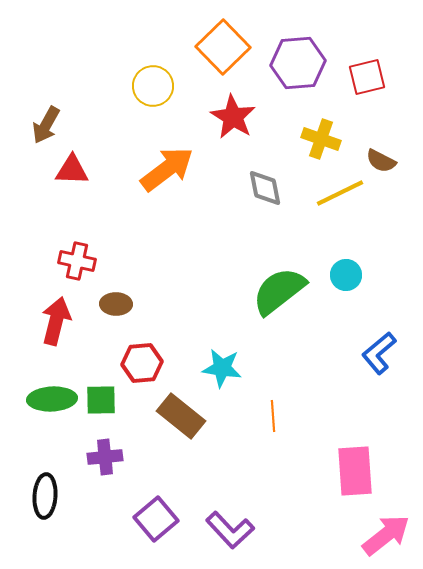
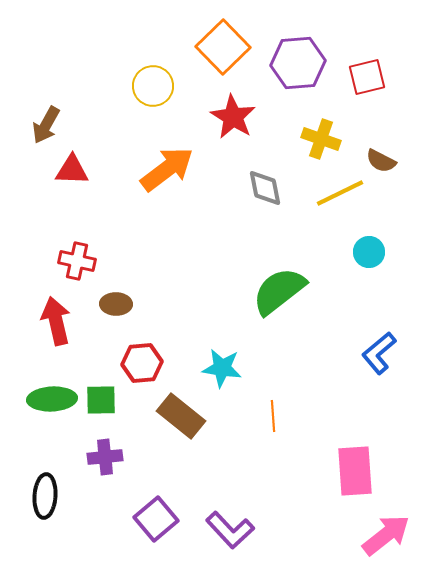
cyan circle: moved 23 px right, 23 px up
red arrow: rotated 27 degrees counterclockwise
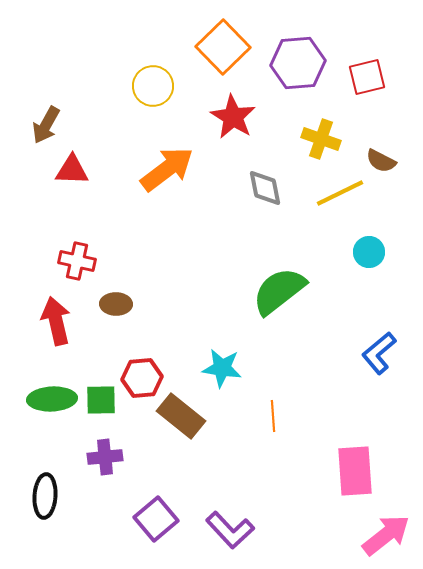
red hexagon: moved 15 px down
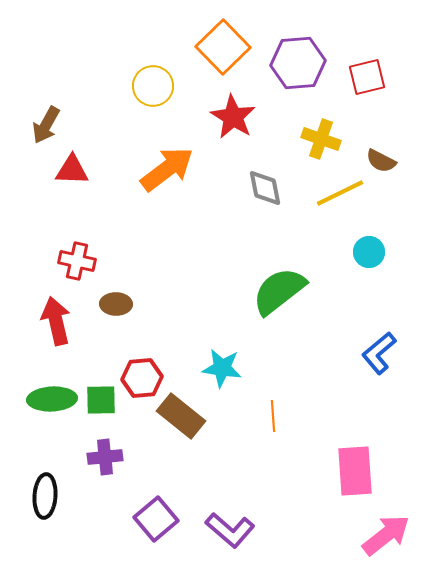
purple L-shape: rotated 6 degrees counterclockwise
